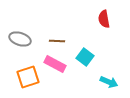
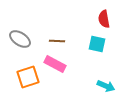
gray ellipse: rotated 15 degrees clockwise
cyan square: moved 12 px right, 13 px up; rotated 24 degrees counterclockwise
cyan arrow: moved 3 px left, 4 px down
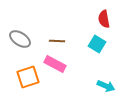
cyan square: rotated 18 degrees clockwise
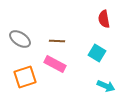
cyan square: moved 9 px down
orange square: moved 3 px left
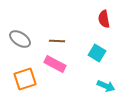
orange square: moved 2 px down
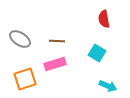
pink rectangle: rotated 45 degrees counterclockwise
cyan arrow: moved 2 px right
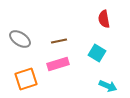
brown line: moved 2 px right; rotated 14 degrees counterclockwise
pink rectangle: moved 3 px right
orange square: moved 1 px right
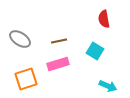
cyan square: moved 2 px left, 2 px up
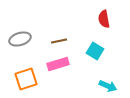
gray ellipse: rotated 50 degrees counterclockwise
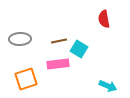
gray ellipse: rotated 15 degrees clockwise
cyan square: moved 16 px left, 2 px up
pink rectangle: rotated 10 degrees clockwise
